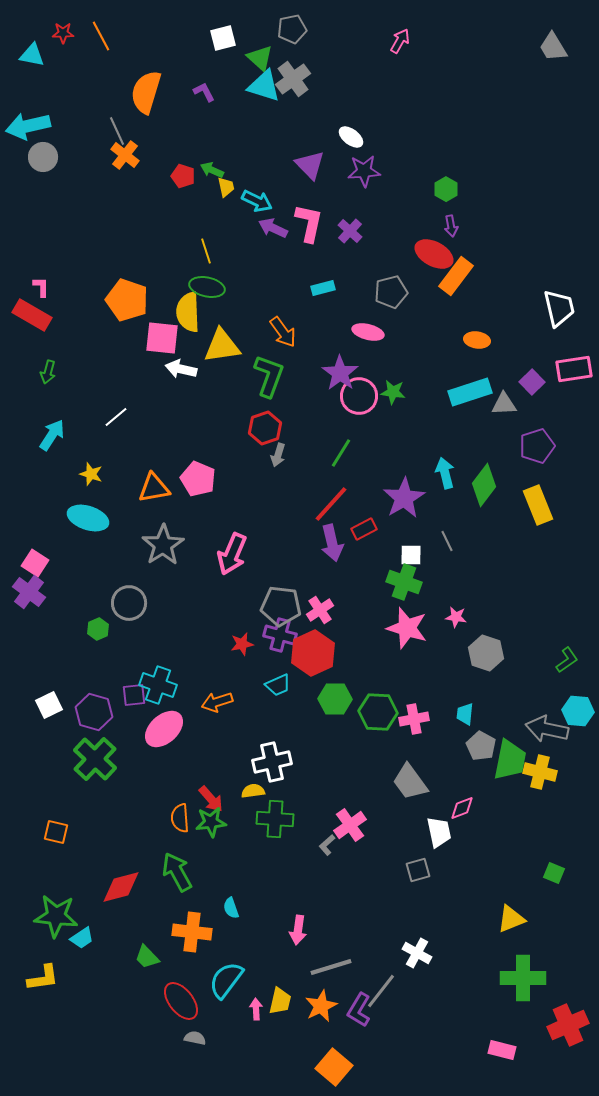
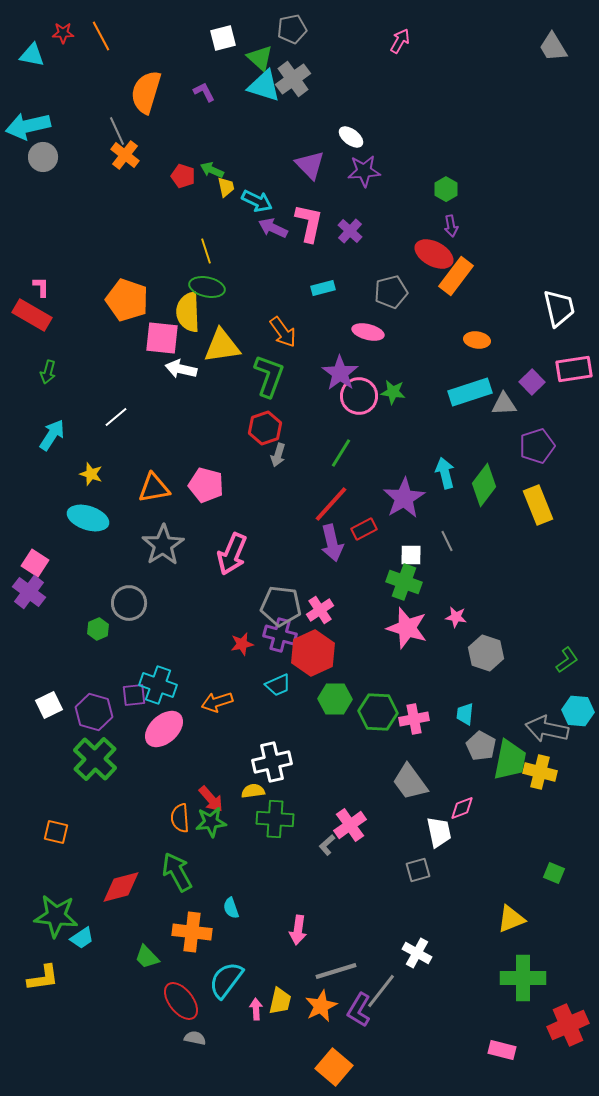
pink pentagon at (198, 479): moved 8 px right, 6 px down; rotated 8 degrees counterclockwise
gray line at (331, 967): moved 5 px right, 4 px down
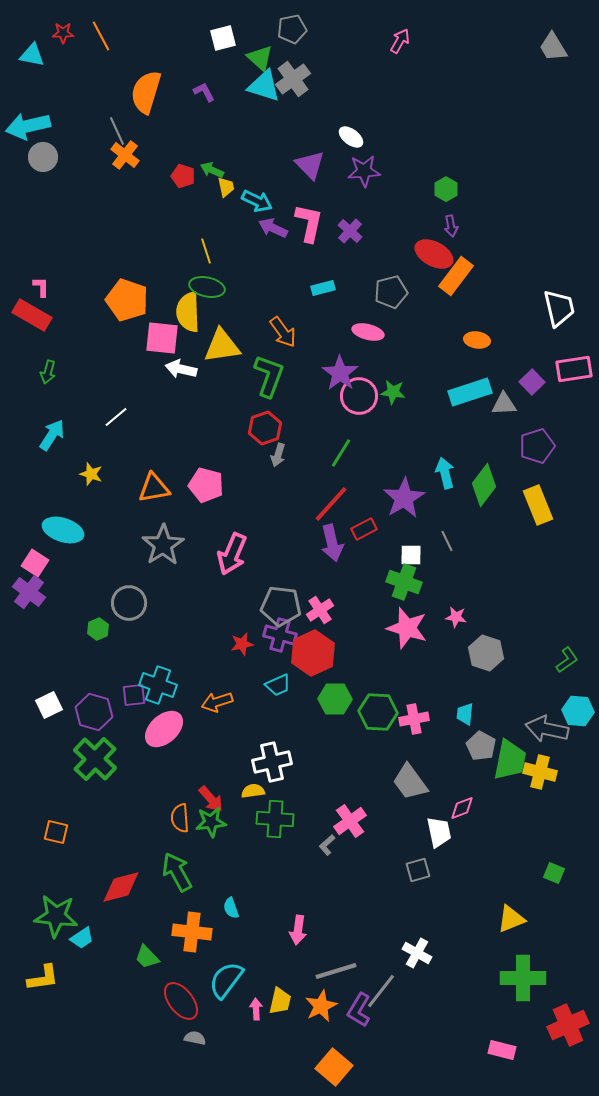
cyan ellipse at (88, 518): moved 25 px left, 12 px down
pink cross at (350, 825): moved 4 px up
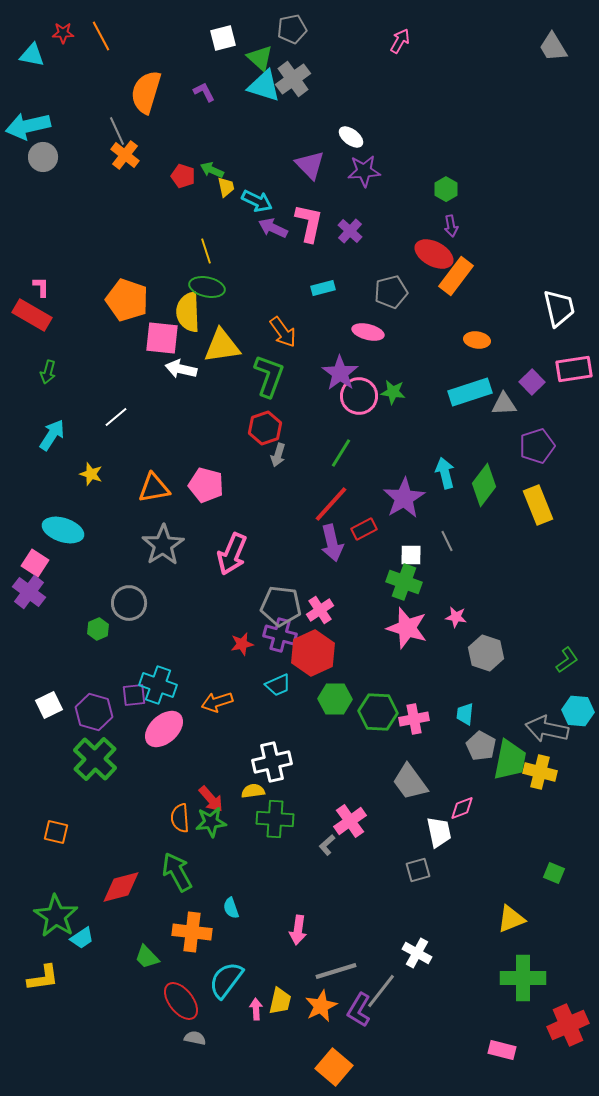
green star at (56, 916): rotated 27 degrees clockwise
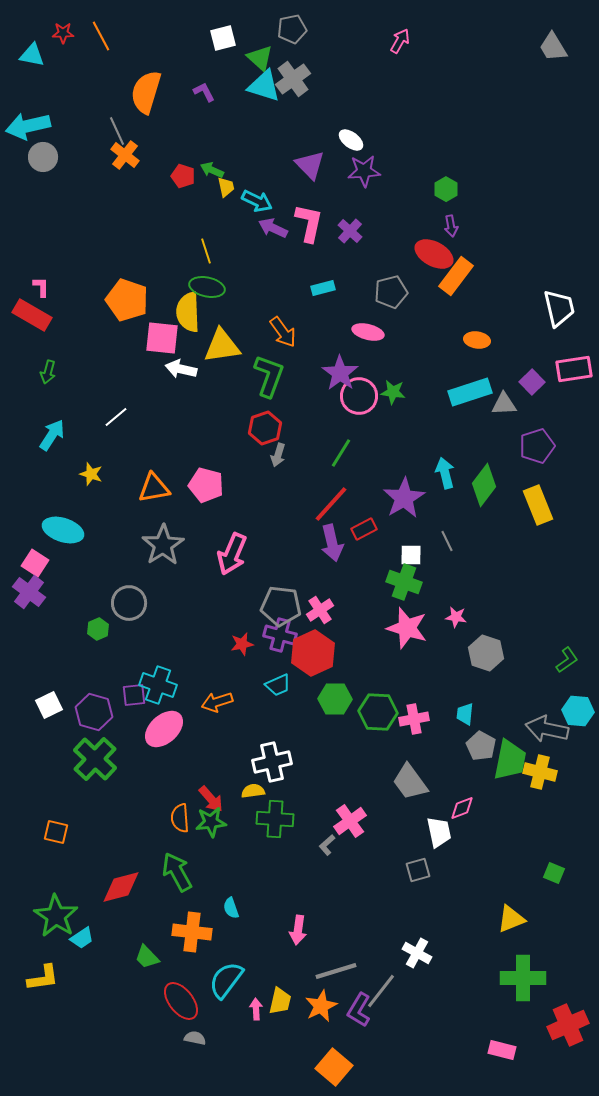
white ellipse at (351, 137): moved 3 px down
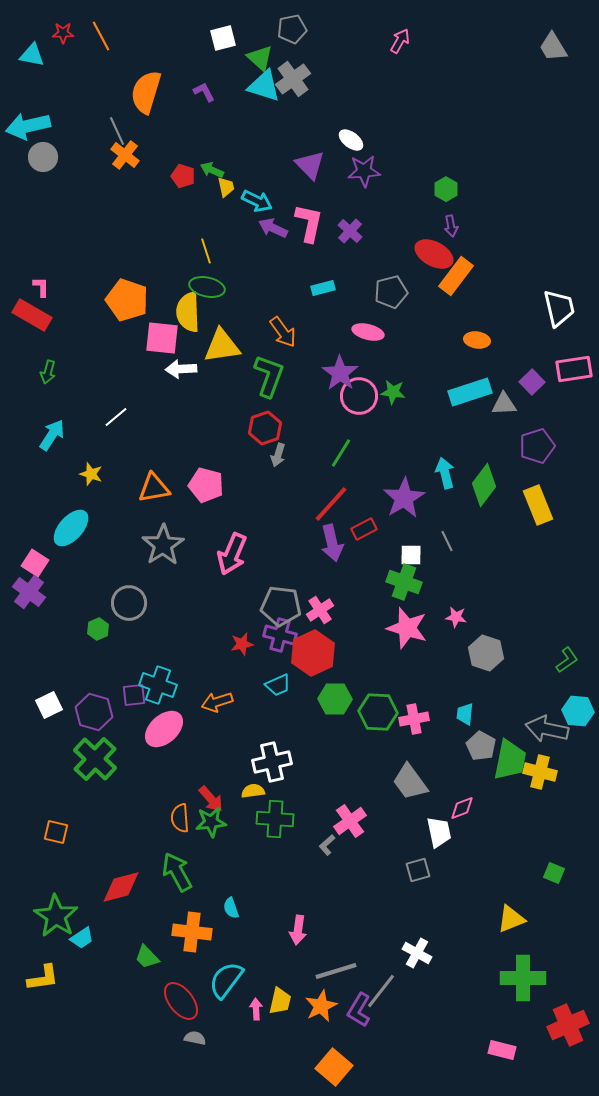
white arrow at (181, 369): rotated 16 degrees counterclockwise
cyan ellipse at (63, 530): moved 8 px right, 2 px up; rotated 66 degrees counterclockwise
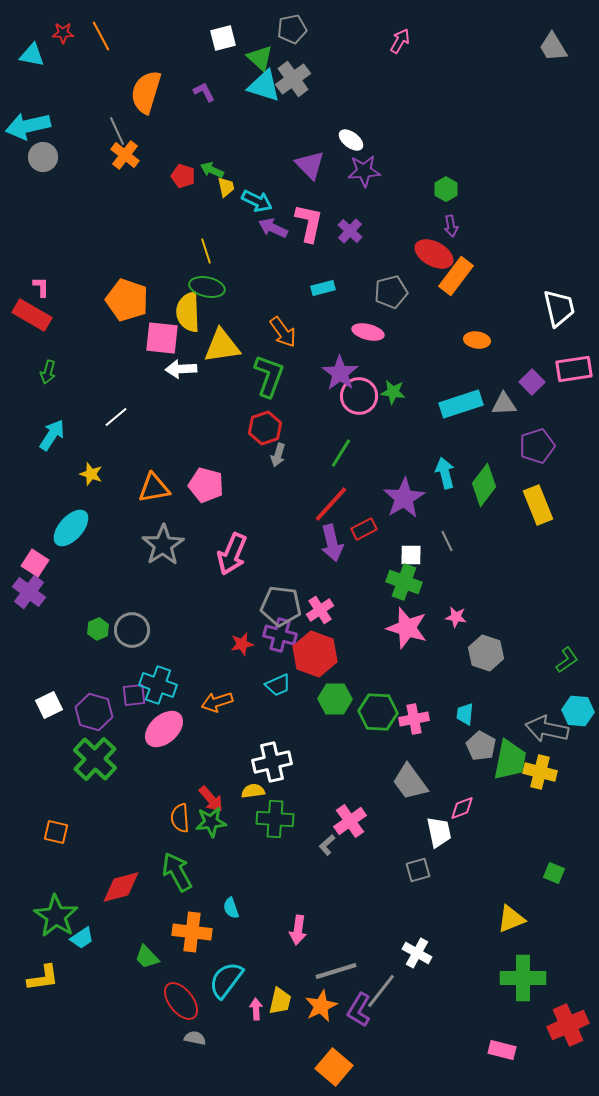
cyan rectangle at (470, 392): moved 9 px left, 12 px down
gray circle at (129, 603): moved 3 px right, 27 px down
red hexagon at (313, 653): moved 2 px right, 1 px down; rotated 15 degrees counterclockwise
